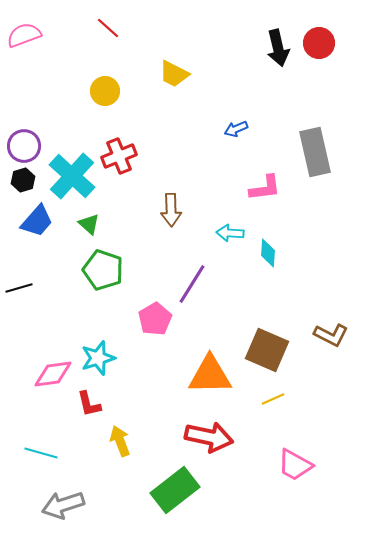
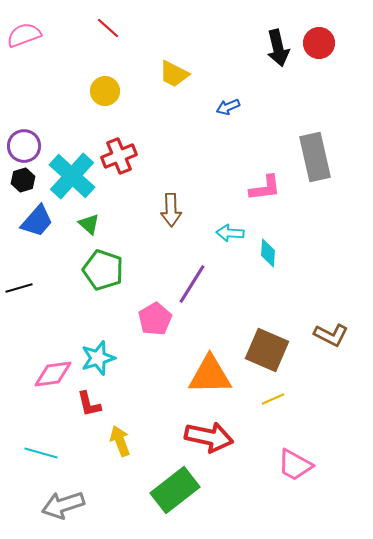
blue arrow: moved 8 px left, 22 px up
gray rectangle: moved 5 px down
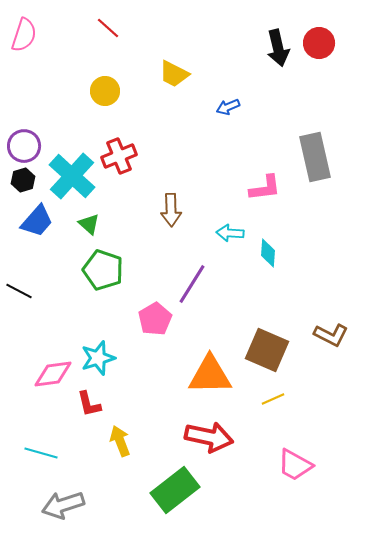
pink semicircle: rotated 128 degrees clockwise
black line: moved 3 px down; rotated 44 degrees clockwise
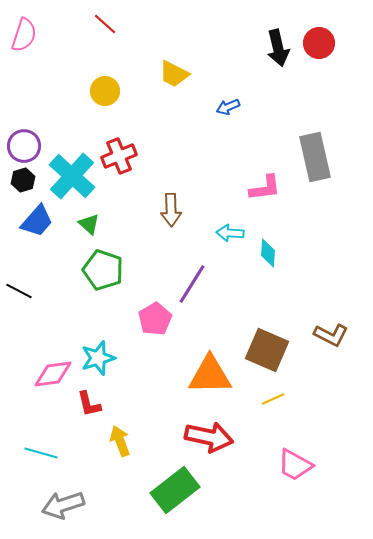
red line: moved 3 px left, 4 px up
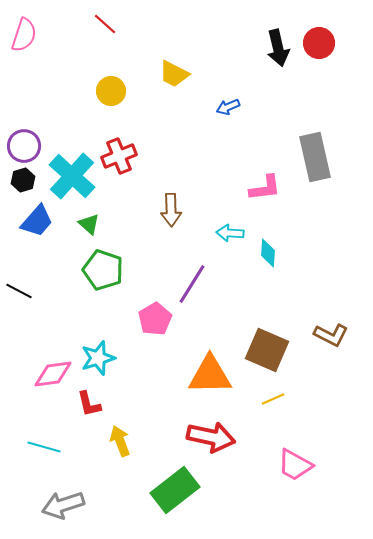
yellow circle: moved 6 px right
red arrow: moved 2 px right
cyan line: moved 3 px right, 6 px up
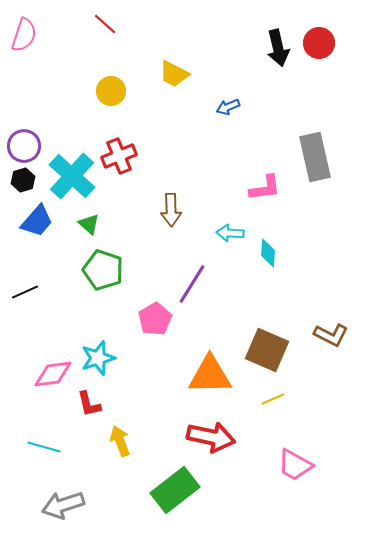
black line: moved 6 px right, 1 px down; rotated 52 degrees counterclockwise
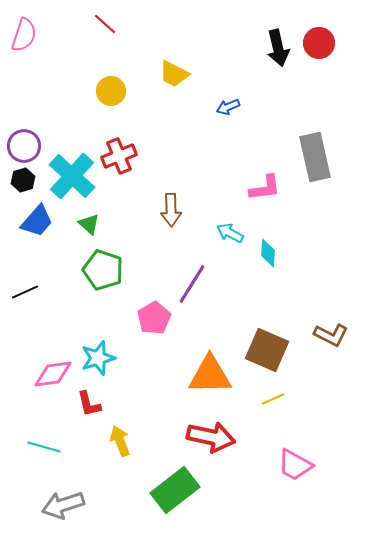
cyan arrow: rotated 24 degrees clockwise
pink pentagon: moved 1 px left, 1 px up
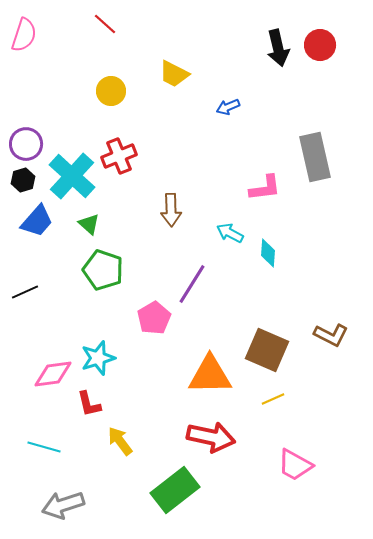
red circle: moved 1 px right, 2 px down
purple circle: moved 2 px right, 2 px up
yellow arrow: rotated 16 degrees counterclockwise
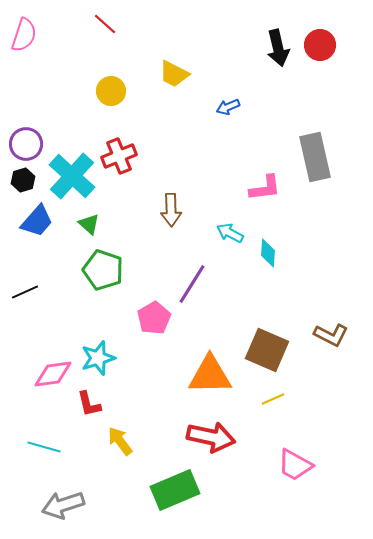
green rectangle: rotated 15 degrees clockwise
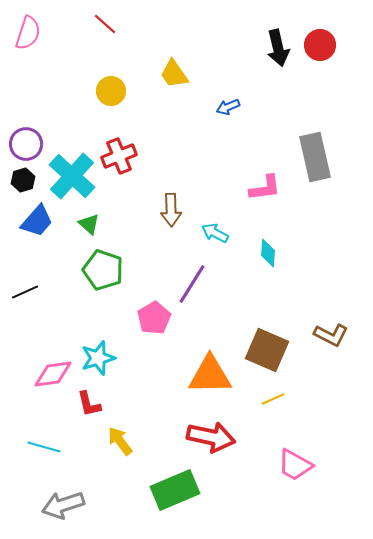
pink semicircle: moved 4 px right, 2 px up
yellow trapezoid: rotated 28 degrees clockwise
cyan arrow: moved 15 px left
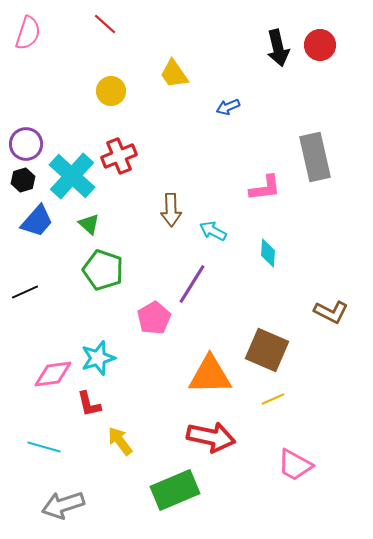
cyan arrow: moved 2 px left, 2 px up
brown L-shape: moved 23 px up
